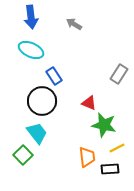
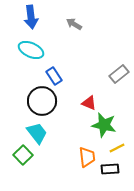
gray rectangle: rotated 18 degrees clockwise
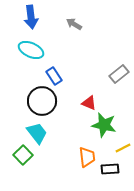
yellow line: moved 6 px right
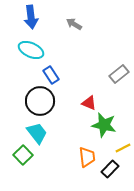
blue rectangle: moved 3 px left, 1 px up
black circle: moved 2 px left
black rectangle: rotated 42 degrees counterclockwise
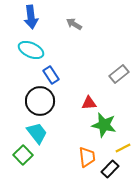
red triangle: rotated 28 degrees counterclockwise
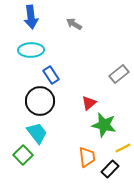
cyan ellipse: rotated 25 degrees counterclockwise
red triangle: rotated 35 degrees counterclockwise
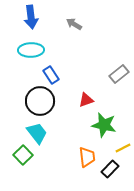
red triangle: moved 3 px left, 3 px up; rotated 21 degrees clockwise
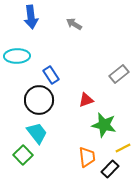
cyan ellipse: moved 14 px left, 6 px down
black circle: moved 1 px left, 1 px up
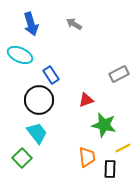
blue arrow: moved 7 px down; rotated 10 degrees counterclockwise
cyan ellipse: moved 3 px right, 1 px up; rotated 25 degrees clockwise
gray rectangle: rotated 12 degrees clockwise
green square: moved 1 px left, 3 px down
black rectangle: rotated 42 degrees counterclockwise
